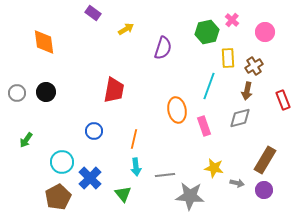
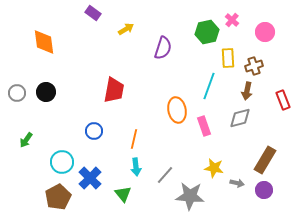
brown cross: rotated 12 degrees clockwise
gray line: rotated 42 degrees counterclockwise
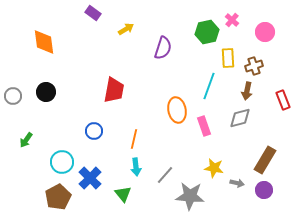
gray circle: moved 4 px left, 3 px down
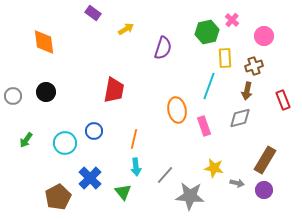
pink circle: moved 1 px left, 4 px down
yellow rectangle: moved 3 px left
cyan circle: moved 3 px right, 19 px up
green triangle: moved 2 px up
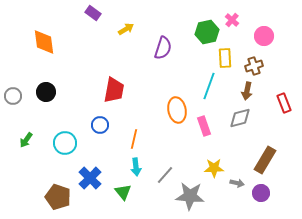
red rectangle: moved 1 px right, 3 px down
blue circle: moved 6 px right, 6 px up
yellow star: rotated 12 degrees counterclockwise
purple circle: moved 3 px left, 3 px down
brown pentagon: rotated 25 degrees counterclockwise
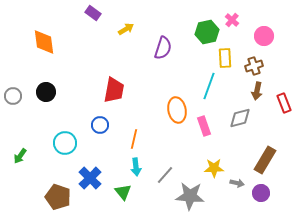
brown arrow: moved 10 px right
green arrow: moved 6 px left, 16 px down
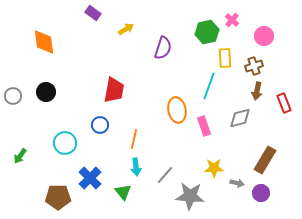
brown pentagon: rotated 20 degrees counterclockwise
